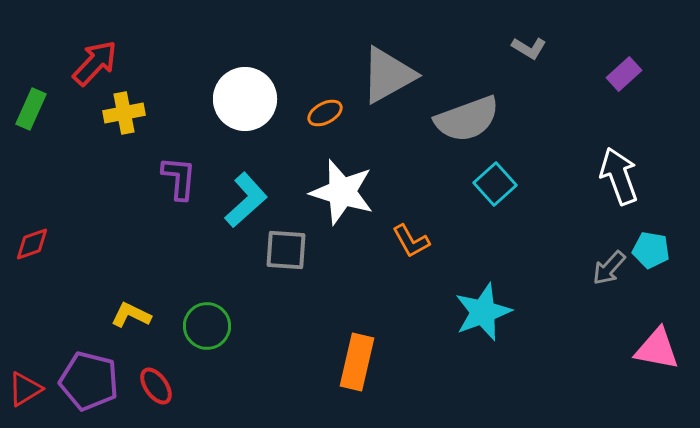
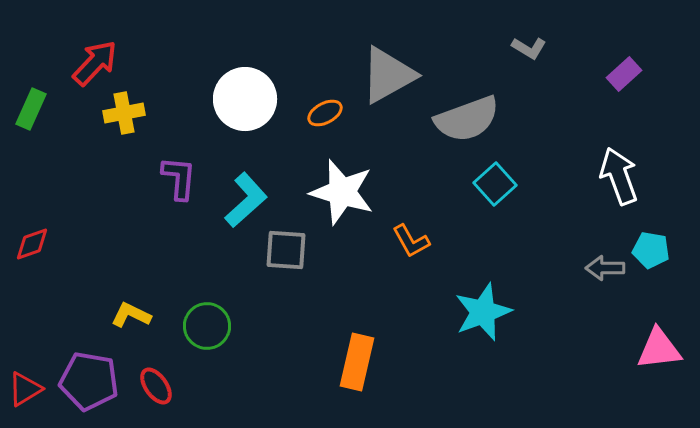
gray arrow: moved 4 px left; rotated 48 degrees clockwise
pink triangle: moved 2 px right; rotated 18 degrees counterclockwise
purple pentagon: rotated 4 degrees counterclockwise
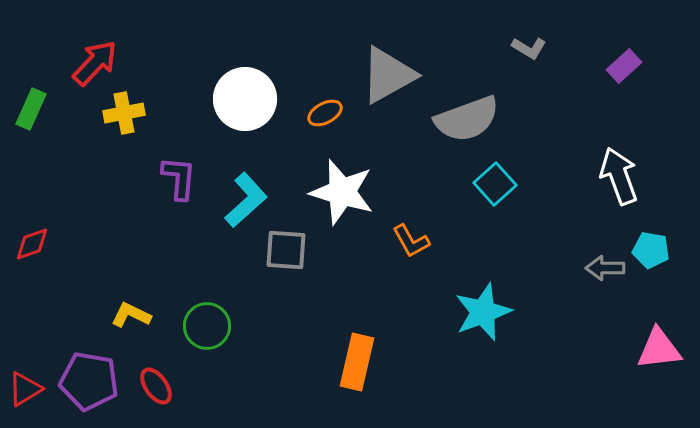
purple rectangle: moved 8 px up
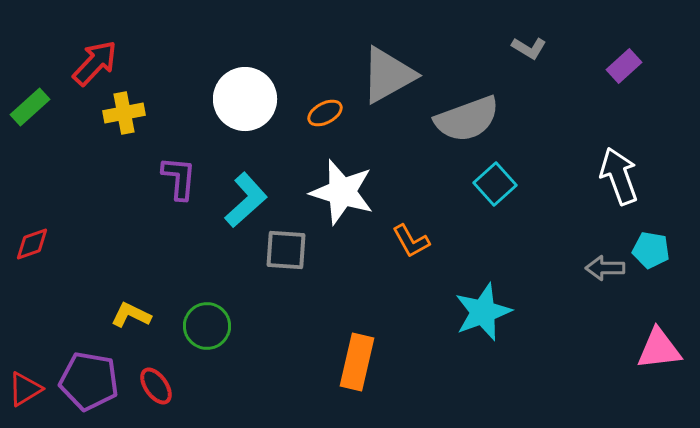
green rectangle: moved 1 px left, 2 px up; rotated 24 degrees clockwise
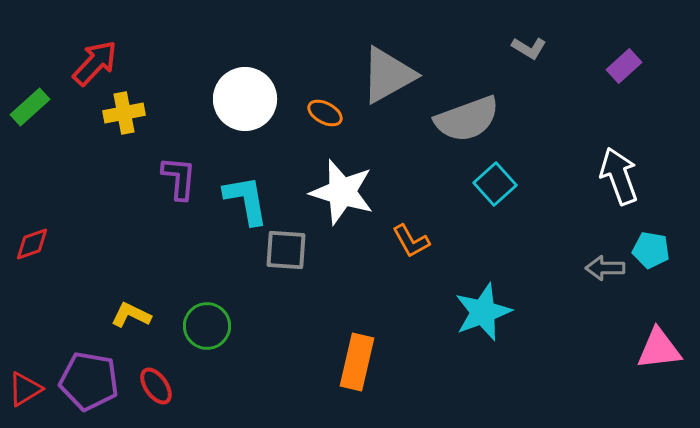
orange ellipse: rotated 56 degrees clockwise
cyan L-shape: rotated 58 degrees counterclockwise
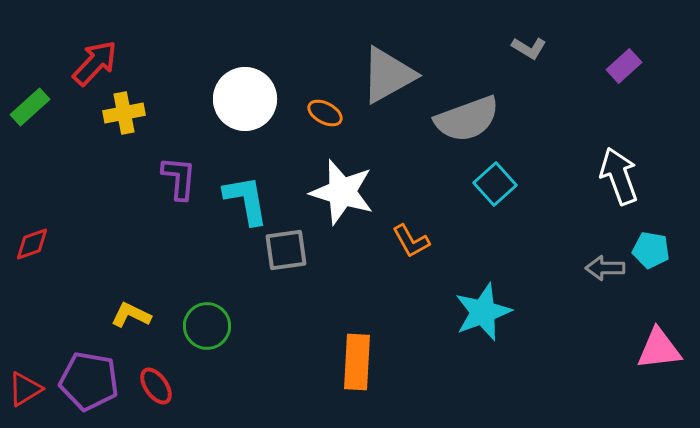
gray square: rotated 12 degrees counterclockwise
orange rectangle: rotated 10 degrees counterclockwise
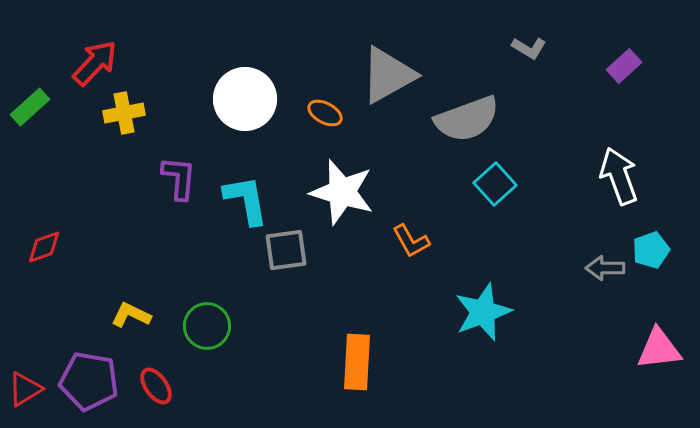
red diamond: moved 12 px right, 3 px down
cyan pentagon: rotated 30 degrees counterclockwise
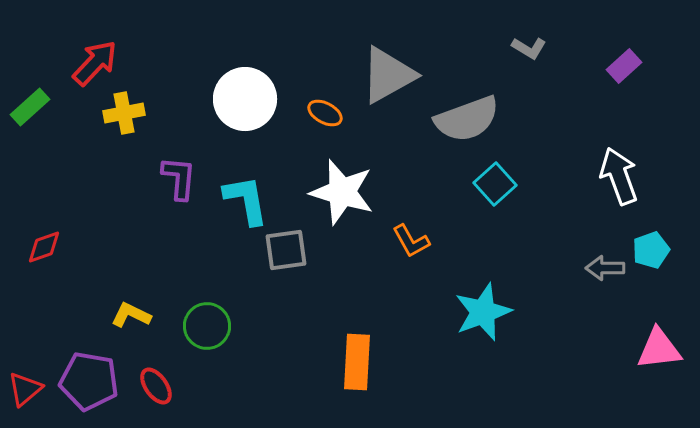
red triangle: rotated 9 degrees counterclockwise
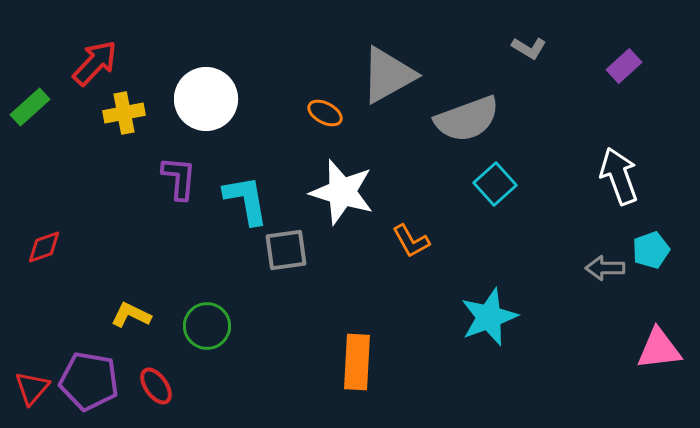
white circle: moved 39 px left
cyan star: moved 6 px right, 5 px down
red triangle: moved 7 px right, 1 px up; rotated 9 degrees counterclockwise
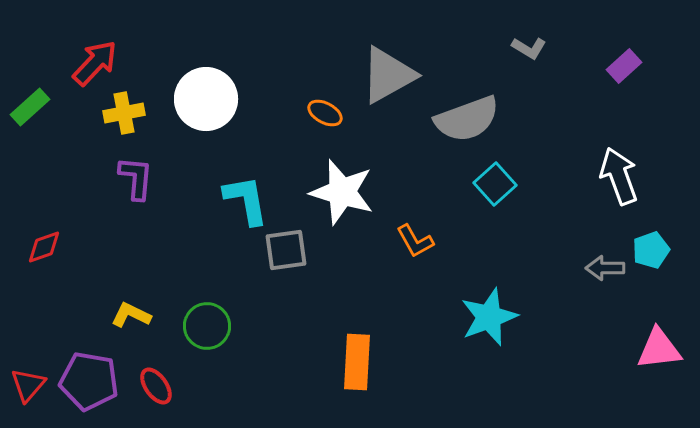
purple L-shape: moved 43 px left
orange L-shape: moved 4 px right
red triangle: moved 4 px left, 3 px up
